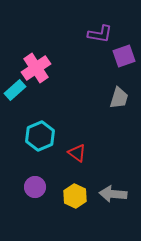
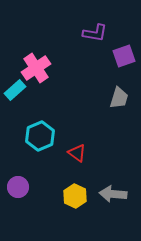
purple L-shape: moved 5 px left, 1 px up
purple circle: moved 17 px left
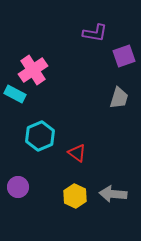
pink cross: moved 3 px left, 2 px down
cyan rectangle: moved 4 px down; rotated 70 degrees clockwise
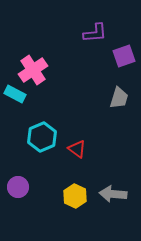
purple L-shape: rotated 15 degrees counterclockwise
cyan hexagon: moved 2 px right, 1 px down
red triangle: moved 4 px up
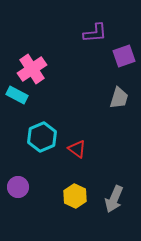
pink cross: moved 1 px left, 1 px up
cyan rectangle: moved 2 px right, 1 px down
gray arrow: moved 1 px right, 5 px down; rotated 72 degrees counterclockwise
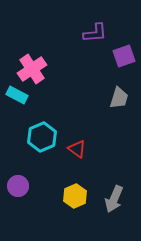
purple circle: moved 1 px up
yellow hexagon: rotated 10 degrees clockwise
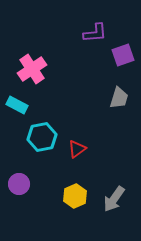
purple square: moved 1 px left, 1 px up
cyan rectangle: moved 10 px down
cyan hexagon: rotated 12 degrees clockwise
red triangle: rotated 48 degrees clockwise
purple circle: moved 1 px right, 2 px up
gray arrow: rotated 12 degrees clockwise
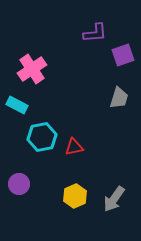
red triangle: moved 3 px left, 2 px up; rotated 24 degrees clockwise
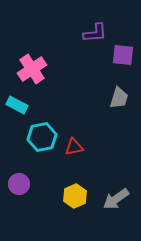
purple square: rotated 25 degrees clockwise
gray arrow: moved 2 px right; rotated 20 degrees clockwise
